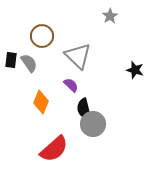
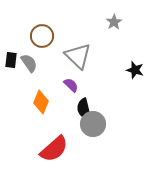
gray star: moved 4 px right, 6 px down
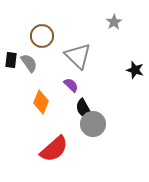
black semicircle: rotated 15 degrees counterclockwise
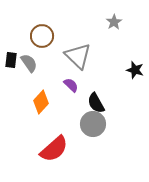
orange diamond: rotated 20 degrees clockwise
black semicircle: moved 12 px right, 6 px up
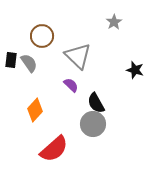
orange diamond: moved 6 px left, 8 px down
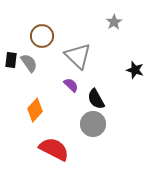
black semicircle: moved 4 px up
red semicircle: rotated 112 degrees counterclockwise
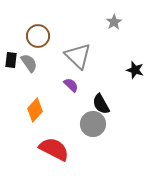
brown circle: moved 4 px left
black semicircle: moved 5 px right, 5 px down
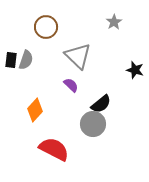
brown circle: moved 8 px right, 9 px up
gray semicircle: moved 3 px left, 3 px up; rotated 54 degrees clockwise
black semicircle: rotated 100 degrees counterclockwise
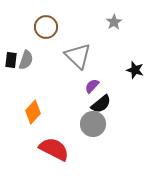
purple semicircle: moved 21 px right, 1 px down; rotated 91 degrees counterclockwise
orange diamond: moved 2 px left, 2 px down
